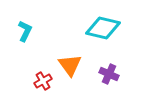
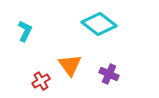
cyan diamond: moved 4 px left, 4 px up; rotated 24 degrees clockwise
red cross: moved 2 px left
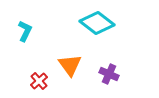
cyan diamond: moved 2 px left, 1 px up
red cross: moved 2 px left; rotated 12 degrees counterclockwise
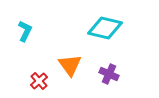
cyan diamond: moved 8 px right, 5 px down; rotated 24 degrees counterclockwise
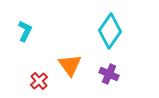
cyan diamond: moved 5 px right, 3 px down; rotated 68 degrees counterclockwise
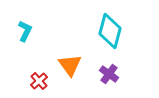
cyan diamond: rotated 20 degrees counterclockwise
purple cross: rotated 12 degrees clockwise
